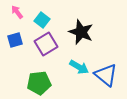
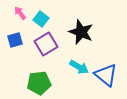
pink arrow: moved 3 px right, 1 px down
cyan square: moved 1 px left, 1 px up
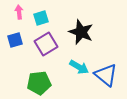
pink arrow: moved 1 px left, 1 px up; rotated 32 degrees clockwise
cyan square: moved 1 px up; rotated 35 degrees clockwise
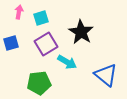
pink arrow: rotated 16 degrees clockwise
black star: rotated 10 degrees clockwise
blue square: moved 4 px left, 3 px down
cyan arrow: moved 12 px left, 5 px up
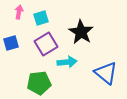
cyan arrow: rotated 36 degrees counterclockwise
blue triangle: moved 2 px up
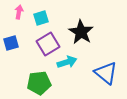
purple square: moved 2 px right
cyan arrow: rotated 12 degrees counterclockwise
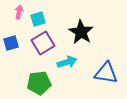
cyan square: moved 3 px left, 1 px down
purple square: moved 5 px left, 1 px up
blue triangle: rotated 30 degrees counterclockwise
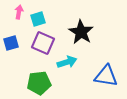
purple square: rotated 35 degrees counterclockwise
blue triangle: moved 3 px down
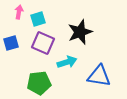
black star: moved 1 px left; rotated 20 degrees clockwise
blue triangle: moved 7 px left
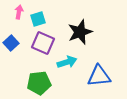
blue square: rotated 28 degrees counterclockwise
blue triangle: rotated 15 degrees counterclockwise
